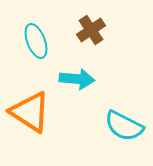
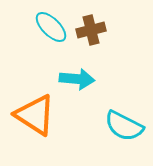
brown cross: rotated 20 degrees clockwise
cyan ellipse: moved 15 px right, 14 px up; rotated 24 degrees counterclockwise
orange triangle: moved 5 px right, 3 px down
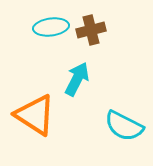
cyan ellipse: rotated 52 degrees counterclockwise
cyan arrow: rotated 68 degrees counterclockwise
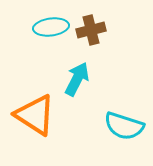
cyan semicircle: rotated 9 degrees counterclockwise
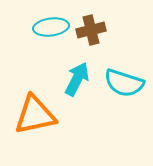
orange triangle: rotated 45 degrees counterclockwise
cyan semicircle: moved 43 px up
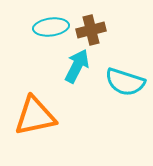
cyan arrow: moved 13 px up
cyan semicircle: moved 1 px right, 1 px up
orange triangle: moved 1 px down
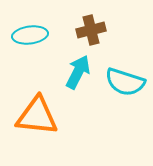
cyan ellipse: moved 21 px left, 8 px down
cyan arrow: moved 1 px right, 6 px down
orange triangle: moved 2 px right; rotated 18 degrees clockwise
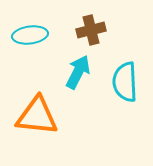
cyan semicircle: rotated 69 degrees clockwise
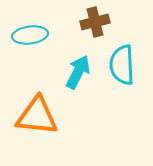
brown cross: moved 4 px right, 8 px up
cyan semicircle: moved 3 px left, 17 px up
